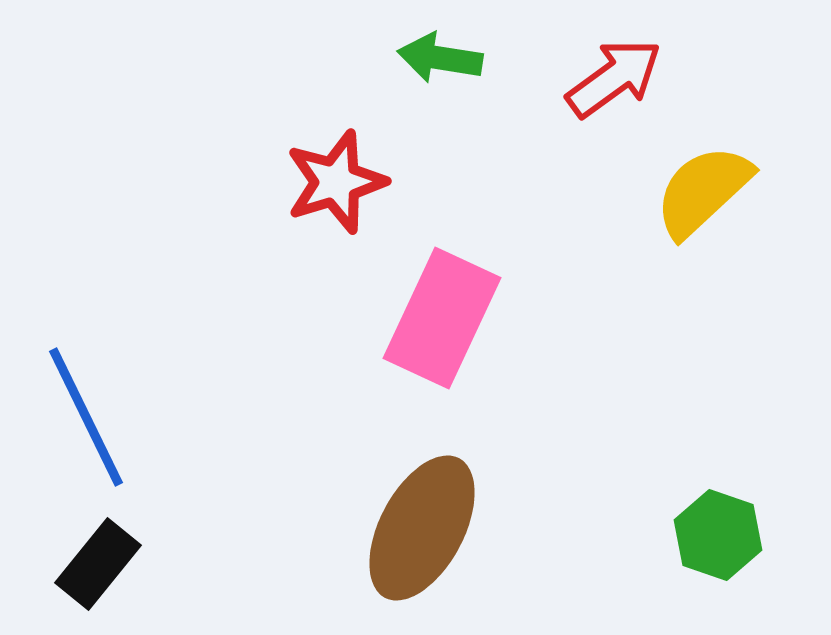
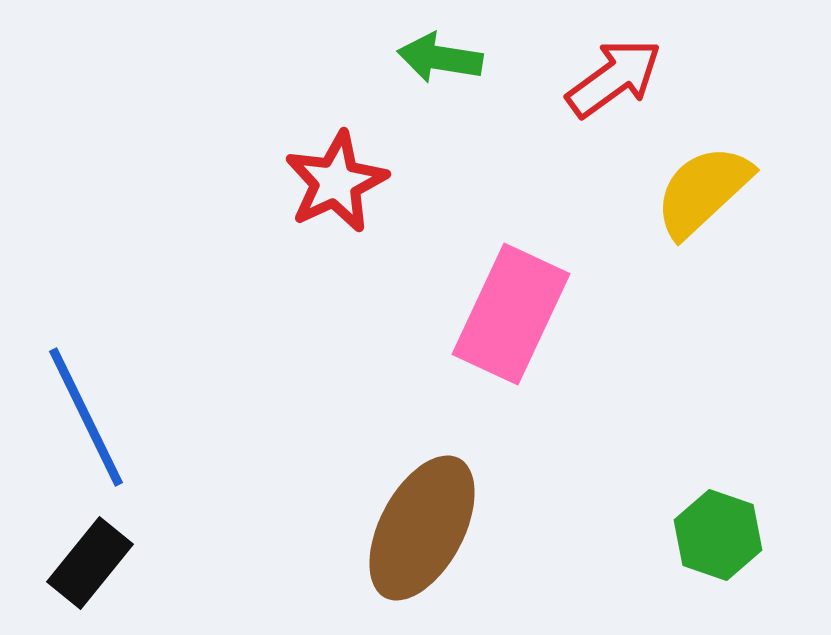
red star: rotated 8 degrees counterclockwise
pink rectangle: moved 69 px right, 4 px up
black rectangle: moved 8 px left, 1 px up
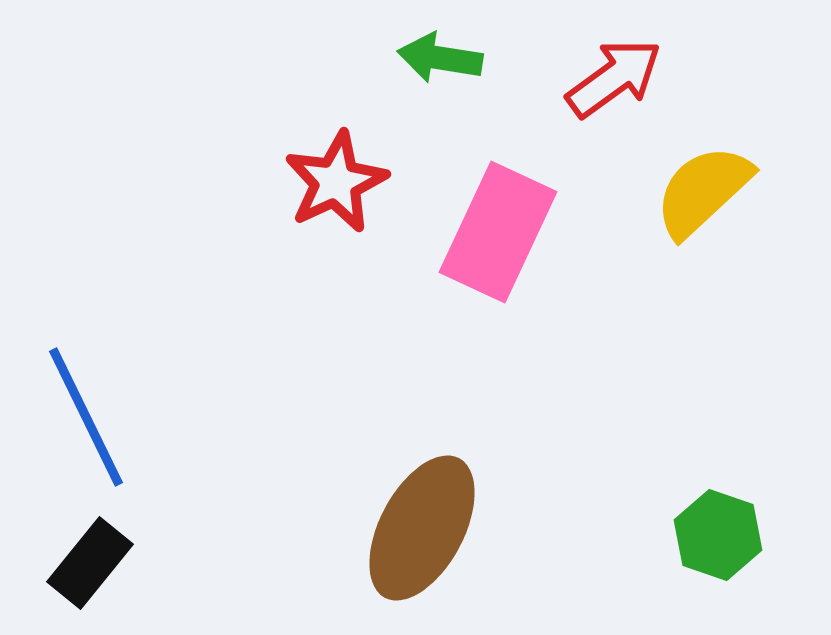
pink rectangle: moved 13 px left, 82 px up
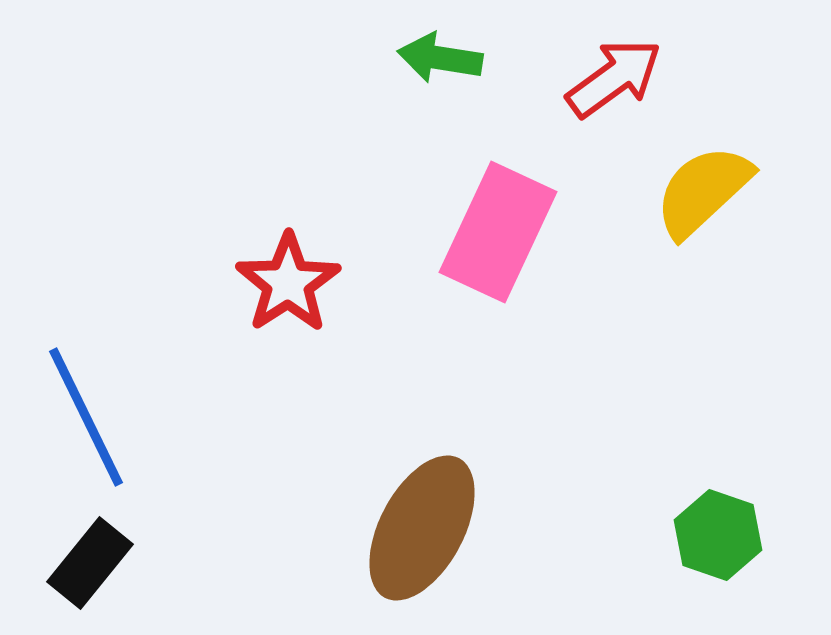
red star: moved 48 px left, 101 px down; rotated 8 degrees counterclockwise
